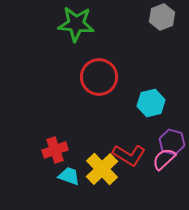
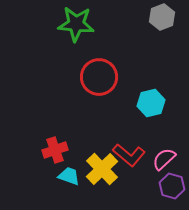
purple hexagon: moved 44 px down
red L-shape: rotated 8 degrees clockwise
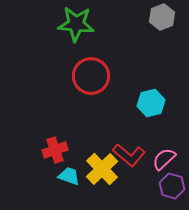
red circle: moved 8 px left, 1 px up
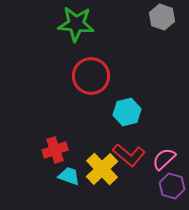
gray hexagon: rotated 20 degrees counterclockwise
cyan hexagon: moved 24 px left, 9 px down
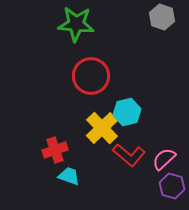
yellow cross: moved 41 px up
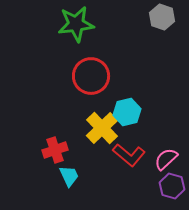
green star: rotated 12 degrees counterclockwise
pink semicircle: moved 2 px right
cyan trapezoid: rotated 45 degrees clockwise
